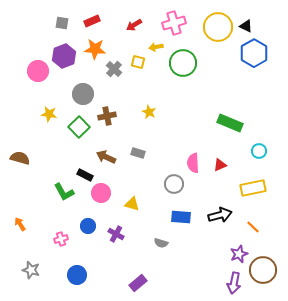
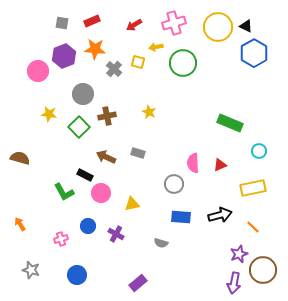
yellow triangle at (132, 204): rotated 28 degrees counterclockwise
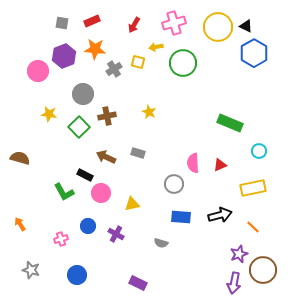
red arrow at (134, 25): rotated 28 degrees counterclockwise
gray cross at (114, 69): rotated 14 degrees clockwise
purple rectangle at (138, 283): rotated 66 degrees clockwise
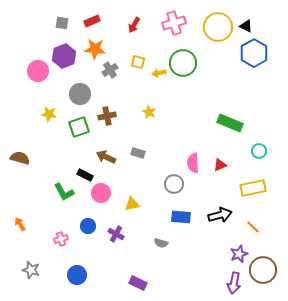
yellow arrow at (156, 47): moved 3 px right, 26 px down
gray cross at (114, 69): moved 4 px left, 1 px down
gray circle at (83, 94): moved 3 px left
green square at (79, 127): rotated 25 degrees clockwise
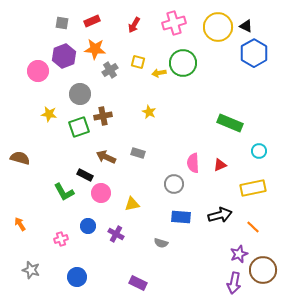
brown cross at (107, 116): moved 4 px left
blue circle at (77, 275): moved 2 px down
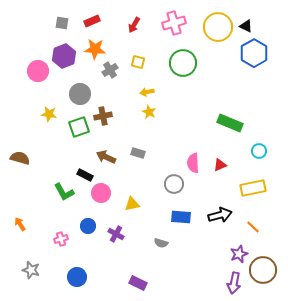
yellow arrow at (159, 73): moved 12 px left, 19 px down
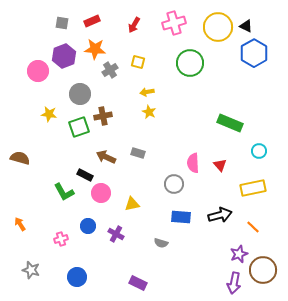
green circle at (183, 63): moved 7 px right
red triangle at (220, 165): rotated 48 degrees counterclockwise
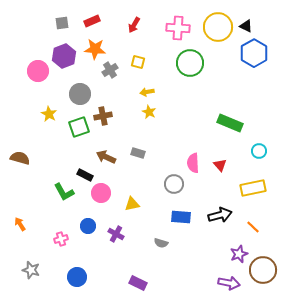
gray square at (62, 23): rotated 16 degrees counterclockwise
pink cross at (174, 23): moved 4 px right, 5 px down; rotated 20 degrees clockwise
yellow star at (49, 114): rotated 21 degrees clockwise
purple arrow at (234, 283): moved 5 px left; rotated 90 degrees counterclockwise
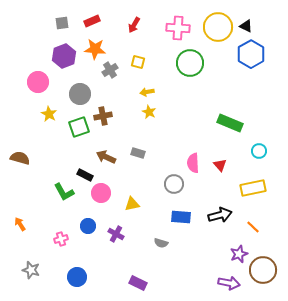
blue hexagon at (254, 53): moved 3 px left, 1 px down
pink circle at (38, 71): moved 11 px down
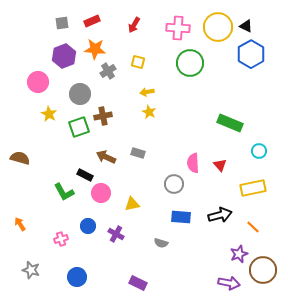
gray cross at (110, 70): moved 2 px left, 1 px down
